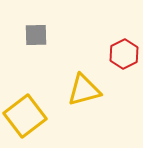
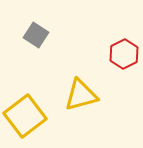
gray square: rotated 35 degrees clockwise
yellow triangle: moved 3 px left, 5 px down
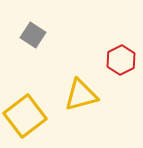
gray square: moved 3 px left
red hexagon: moved 3 px left, 6 px down
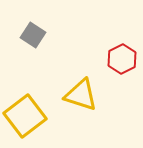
red hexagon: moved 1 px right, 1 px up
yellow triangle: rotated 33 degrees clockwise
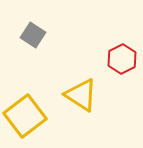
yellow triangle: rotated 15 degrees clockwise
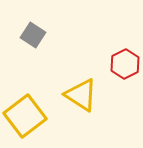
red hexagon: moved 3 px right, 5 px down
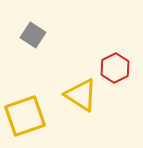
red hexagon: moved 10 px left, 4 px down
yellow square: rotated 18 degrees clockwise
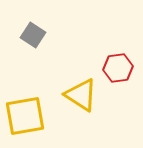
red hexagon: moved 3 px right; rotated 20 degrees clockwise
yellow square: rotated 9 degrees clockwise
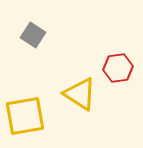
yellow triangle: moved 1 px left, 1 px up
